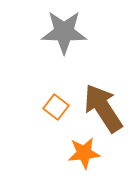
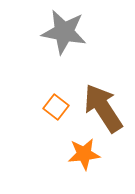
gray star: rotated 9 degrees clockwise
orange star: moved 1 px down
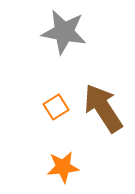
orange square: rotated 20 degrees clockwise
orange star: moved 21 px left, 13 px down
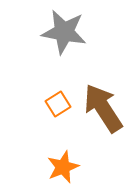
orange square: moved 2 px right, 3 px up
orange star: rotated 16 degrees counterclockwise
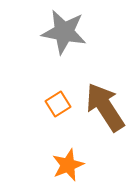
brown arrow: moved 2 px right, 1 px up
orange star: moved 5 px right, 2 px up
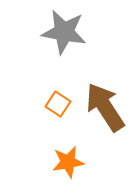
orange square: rotated 25 degrees counterclockwise
orange star: moved 3 px up; rotated 12 degrees clockwise
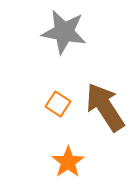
orange star: rotated 24 degrees counterclockwise
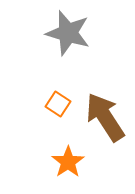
gray star: moved 4 px right, 1 px down; rotated 6 degrees clockwise
brown arrow: moved 10 px down
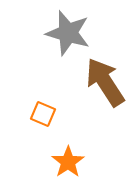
orange square: moved 15 px left, 10 px down; rotated 10 degrees counterclockwise
brown arrow: moved 35 px up
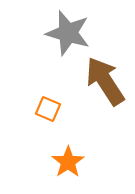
brown arrow: moved 1 px up
orange square: moved 5 px right, 5 px up
